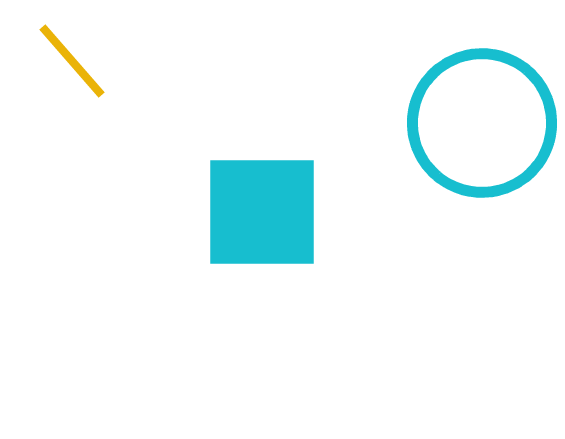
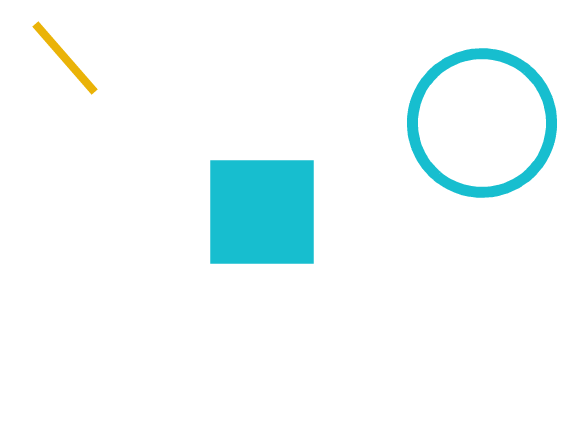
yellow line: moved 7 px left, 3 px up
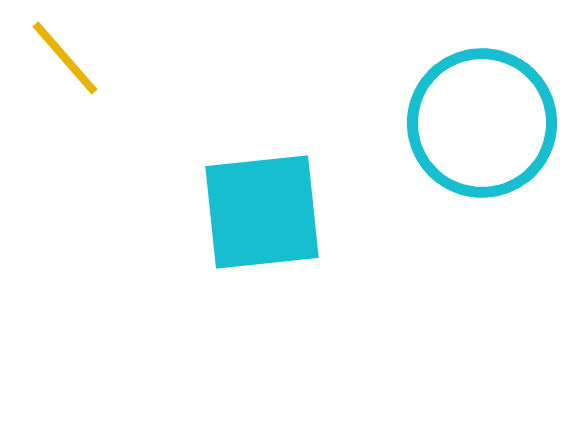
cyan square: rotated 6 degrees counterclockwise
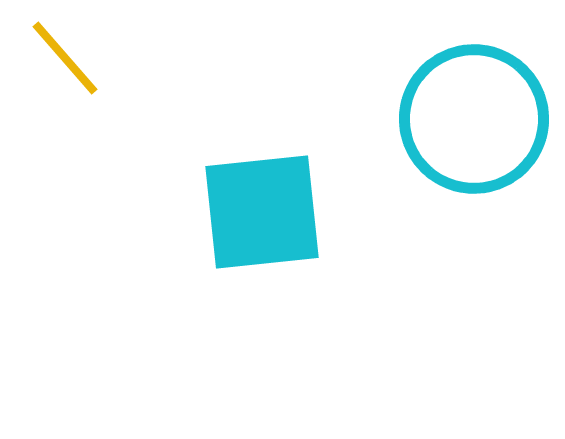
cyan circle: moved 8 px left, 4 px up
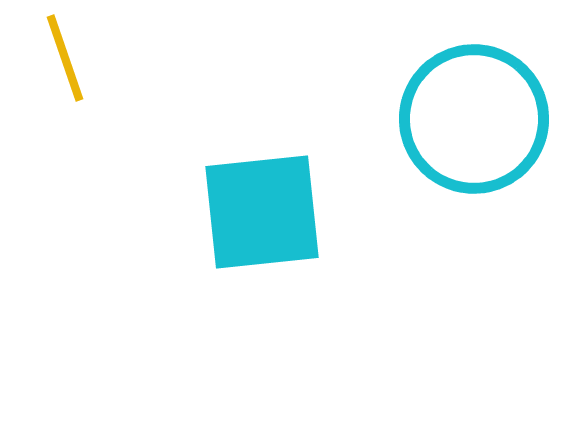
yellow line: rotated 22 degrees clockwise
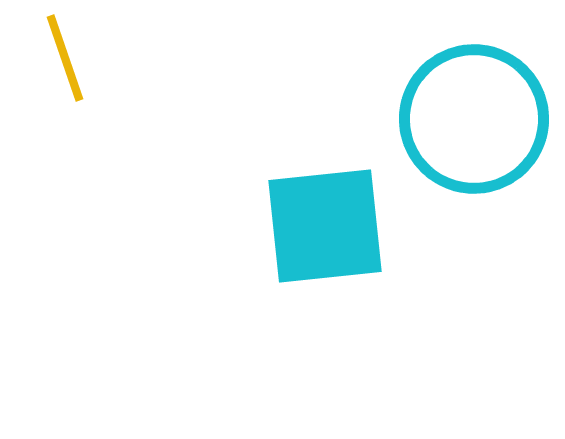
cyan square: moved 63 px right, 14 px down
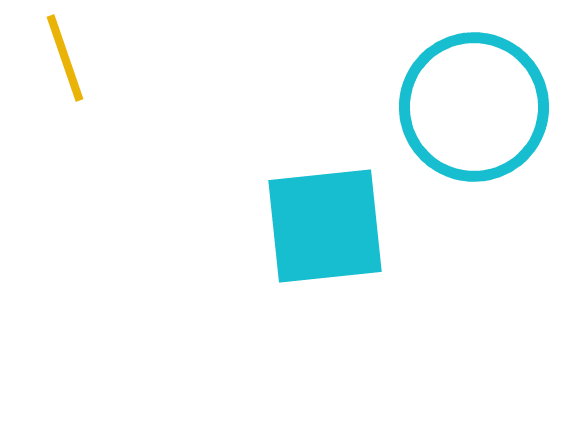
cyan circle: moved 12 px up
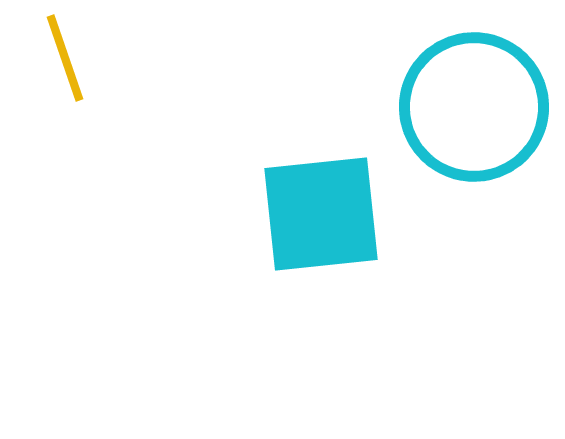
cyan square: moved 4 px left, 12 px up
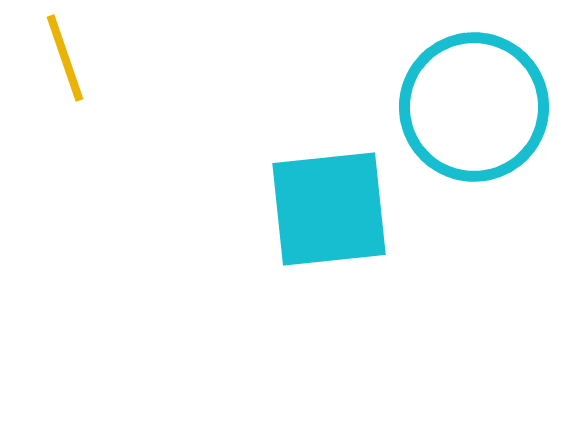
cyan square: moved 8 px right, 5 px up
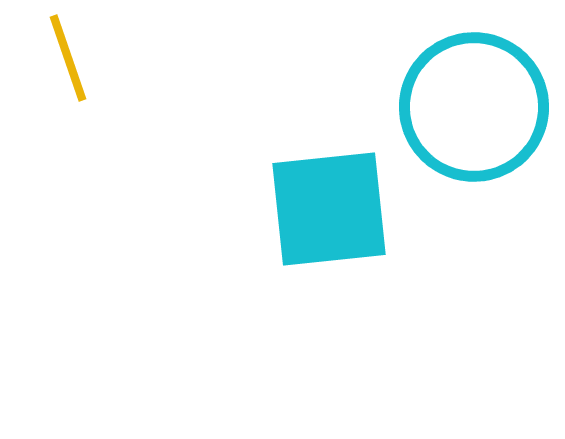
yellow line: moved 3 px right
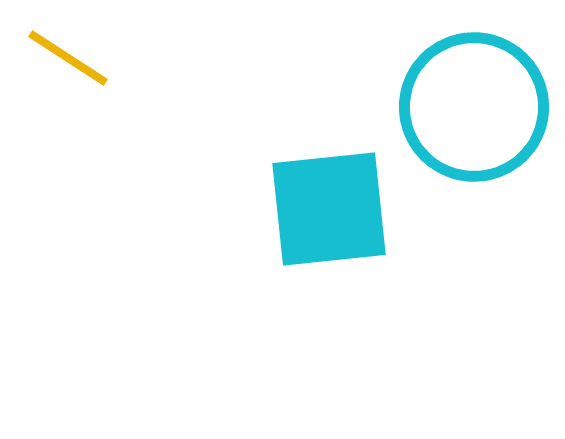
yellow line: rotated 38 degrees counterclockwise
